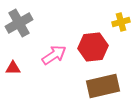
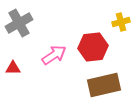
brown rectangle: moved 1 px right, 1 px up
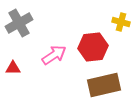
yellow cross: rotated 30 degrees clockwise
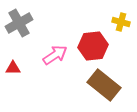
red hexagon: moved 1 px up
pink arrow: moved 1 px right
brown rectangle: rotated 52 degrees clockwise
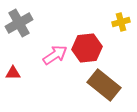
yellow cross: rotated 30 degrees counterclockwise
red hexagon: moved 6 px left, 2 px down
red triangle: moved 5 px down
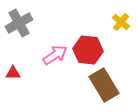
yellow cross: rotated 36 degrees counterclockwise
red hexagon: moved 1 px right, 2 px down; rotated 12 degrees clockwise
brown rectangle: rotated 20 degrees clockwise
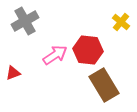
gray cross: moved 6 px right, 2 px up
red triangle: rotated 21 degrees counterclockwise
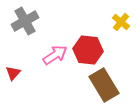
red triangle: rotated 28 degrees counterclockwise
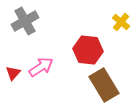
pink arrow: moved 14 px left, 12 px down
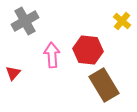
yellow cross: moved 1 px right, 1 px up
pink arrow: moved 11 px right, 12 px up; rotated 60 degrees counterclockwise
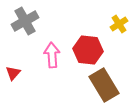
yellow cross: moved 3 px left, 3 px down; rotated 18 degrees clockwise
